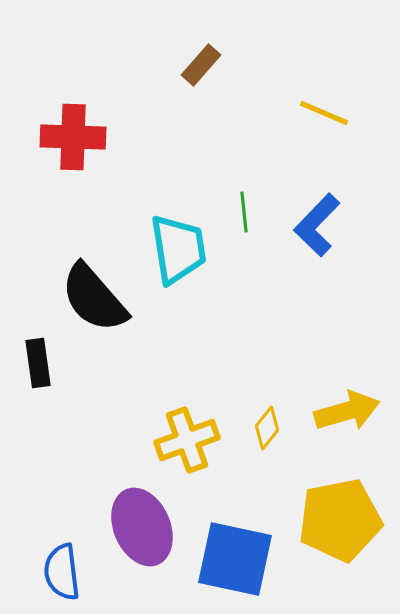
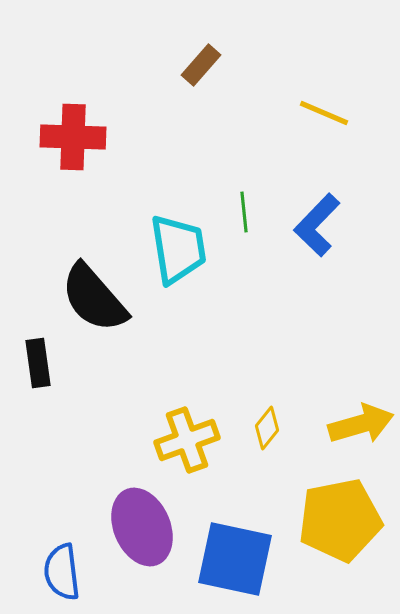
yellow arrow: moved 14 px right, 13 px down
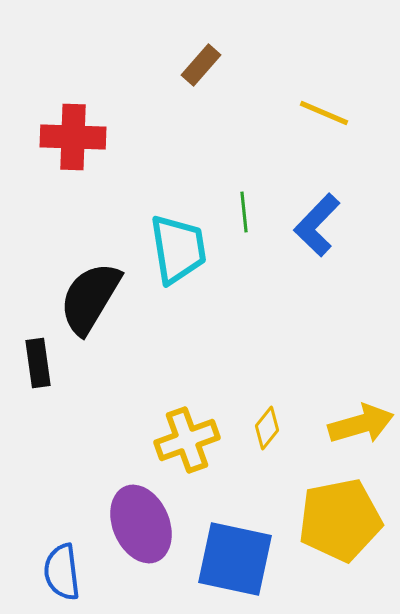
black semicircle: moved 4 px left; rotated 72 degrees clockwise
purple ellipse: moved 1 px left, 3 px up
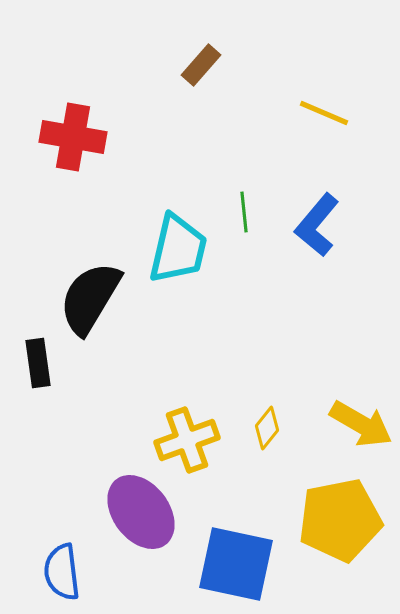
red cross: rotated 8 degrees clockwise
blue L-shape: rotated 4 degrees counterclockwise
cyan trapezoid: rotated 22 degrees clockwise
yellow arrow: rotated 46 degrees clockwise
purple ellipse: moved 12 px up; rotated 14 degrees counterclockwise
blue square: moved 1 px right, 5 px down
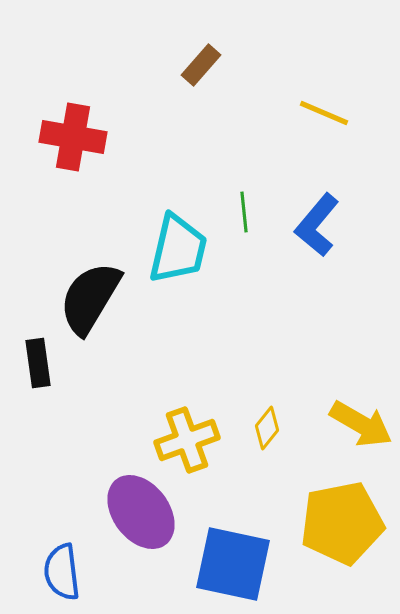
yellow pentagon: moved 2 px right, 3 px down
blue square: moved 3 px left
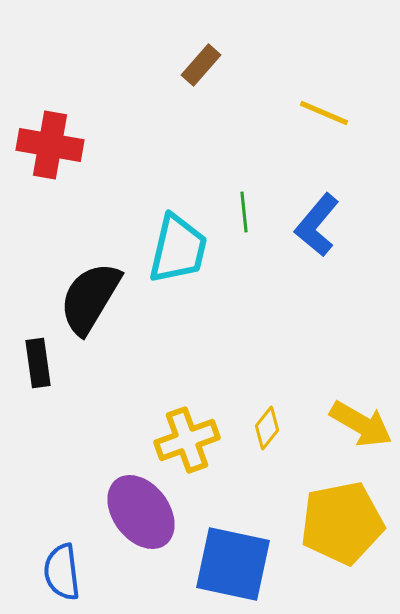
red cross: moved 23 px left, 8 px down
